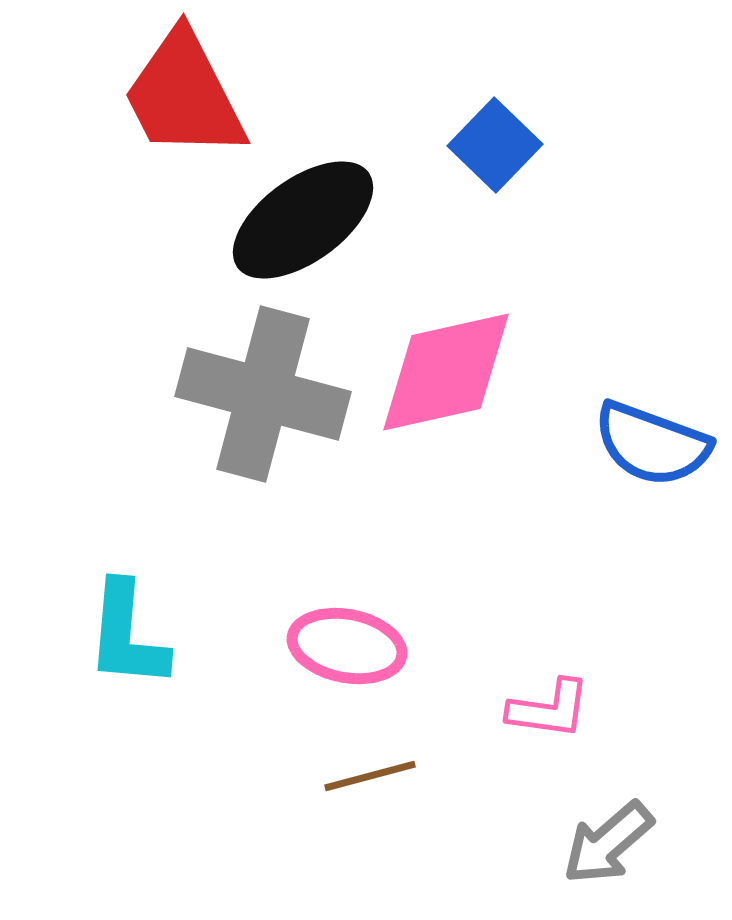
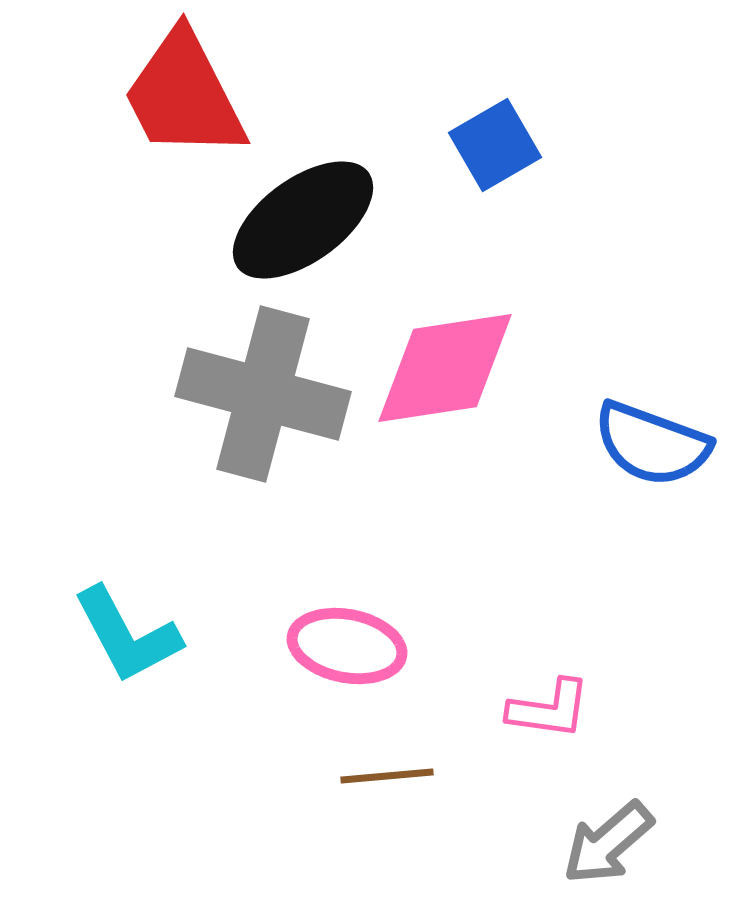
blue square: rotated 16 degrees clockwise
pink diamond: moved 1 px left, 4 px up; rotated 4 degrees clockwise
cyan L-shape: rotated 33 degrees counterclockwise
brown line: moved 17 px right; rotated 10 degrees clockwise
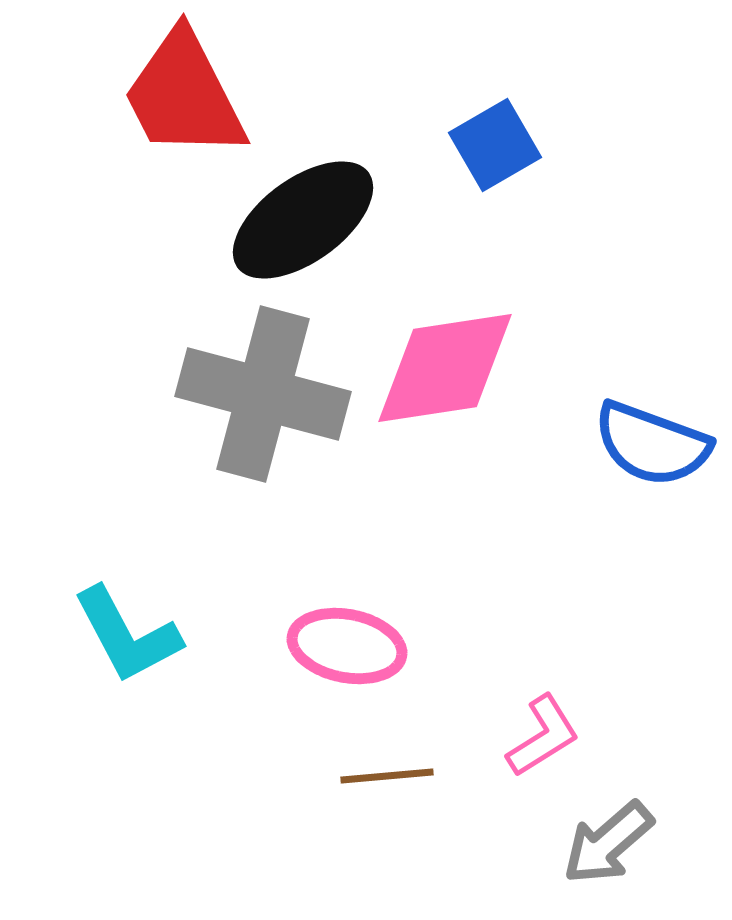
pink L-shape: moved 6 px left, 27 px down; rotated 40 degrees counterclockwise
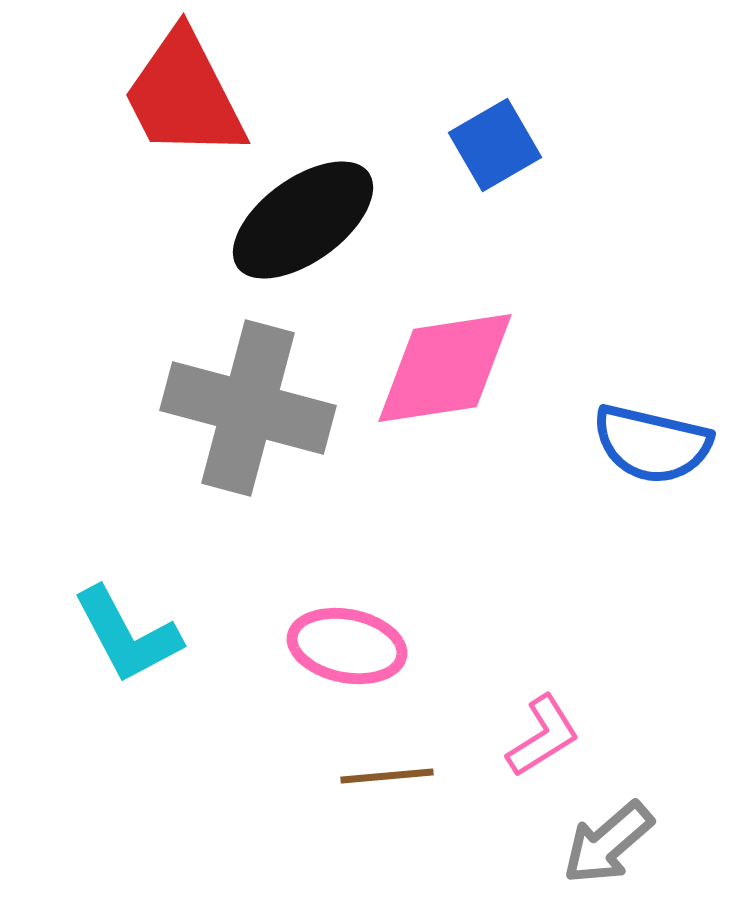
gray cross: moved 15 px left, 14 px down
blue semicircle: rotated 7 degrees counterclockwise
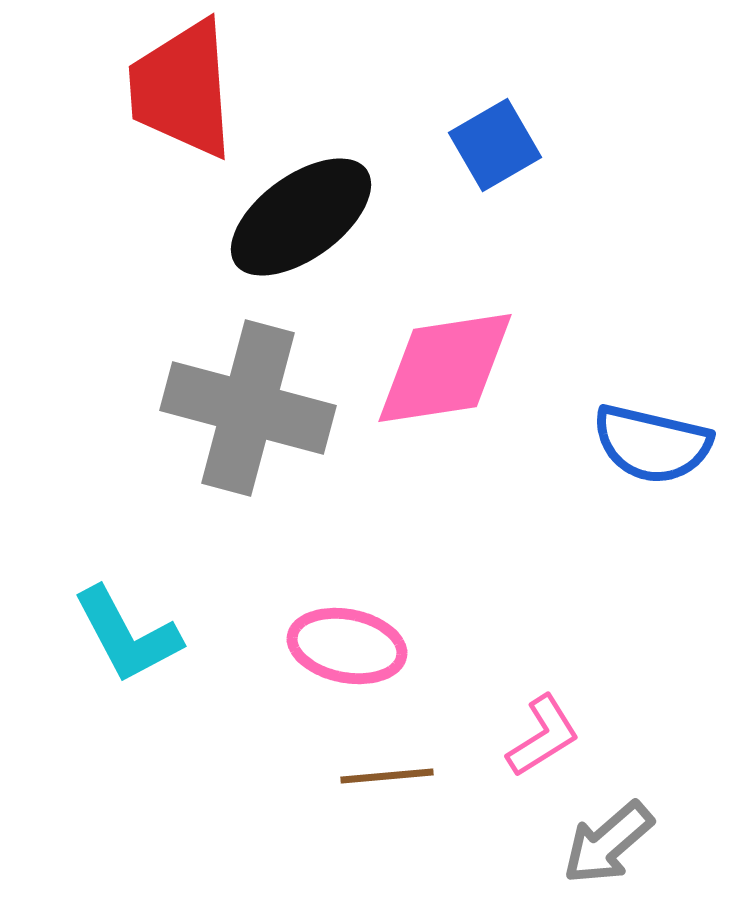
red trapezoid: moved 2 px left, 6 px up; rotated 23 degrees clockwise
black ellipse: moved 2 px left, 3 px up
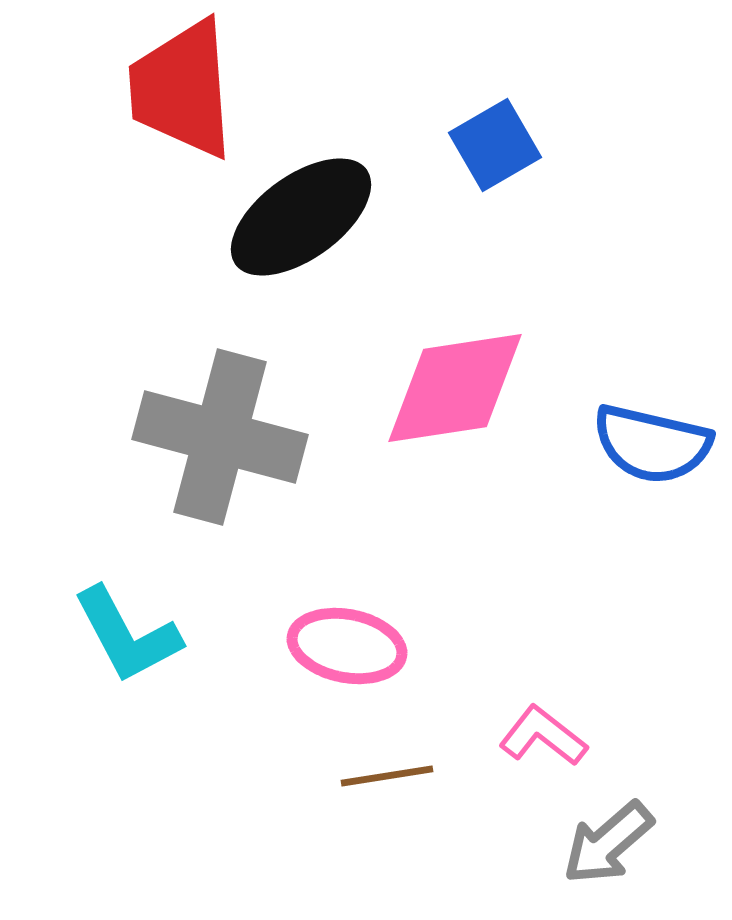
pink diamond: moved 10 px right, 20 px down
gray cross: moved 28 px left, 29 px down
pink L-shape: rotated 110 degrees counterclockwise
brown line: rotated 4 degrees counterclockwise
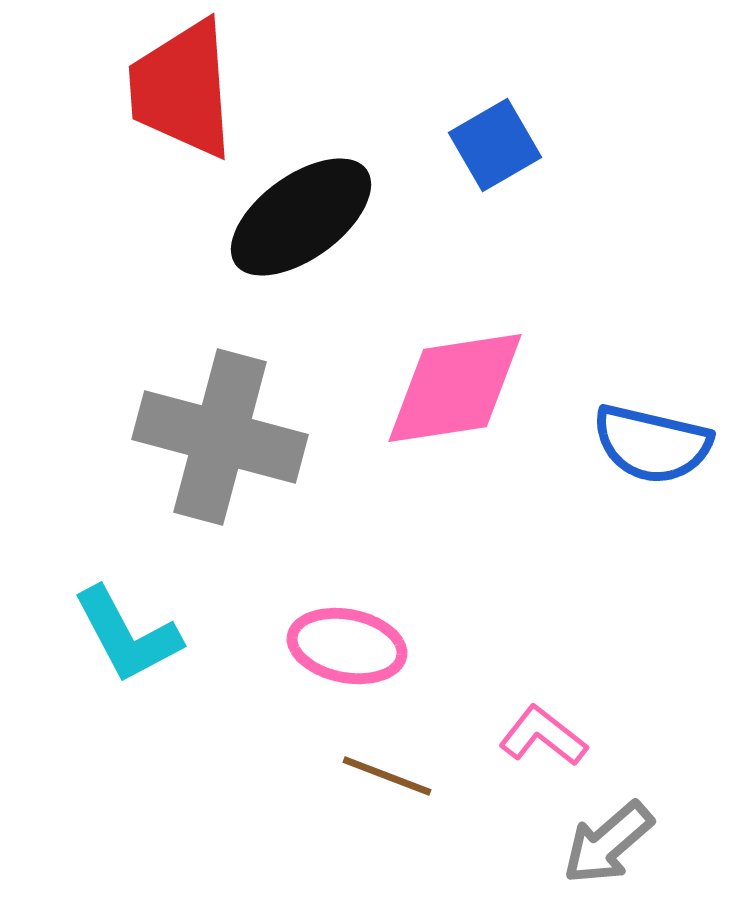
brown line: rotated 30 degrees clockwise
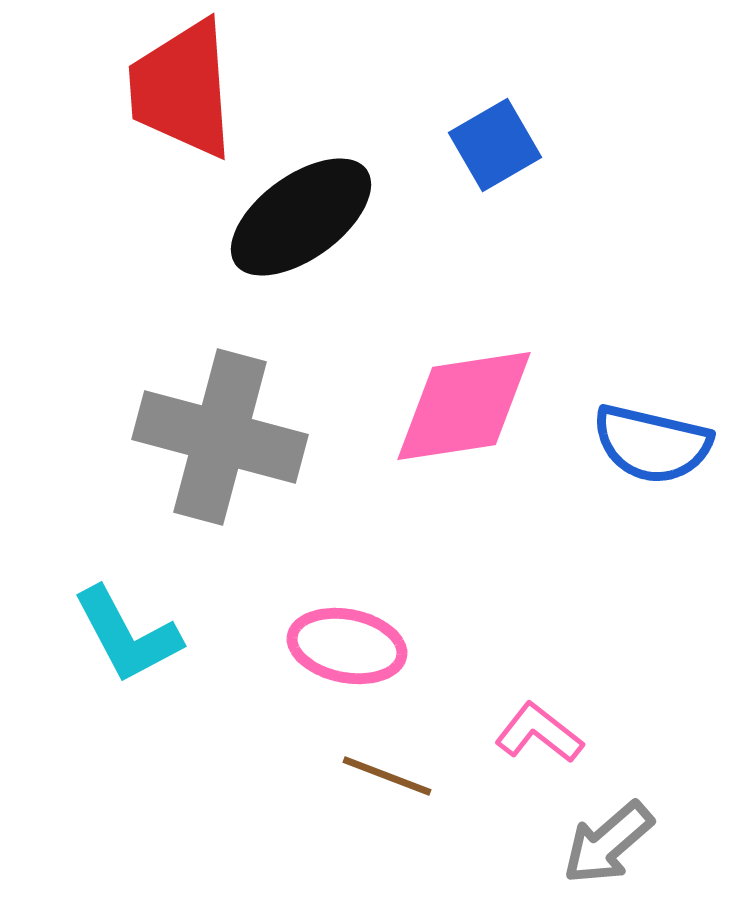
pink diamond: moved 9 px right, 18 px down
pink L-shape: moved 4 px left, 3 px up
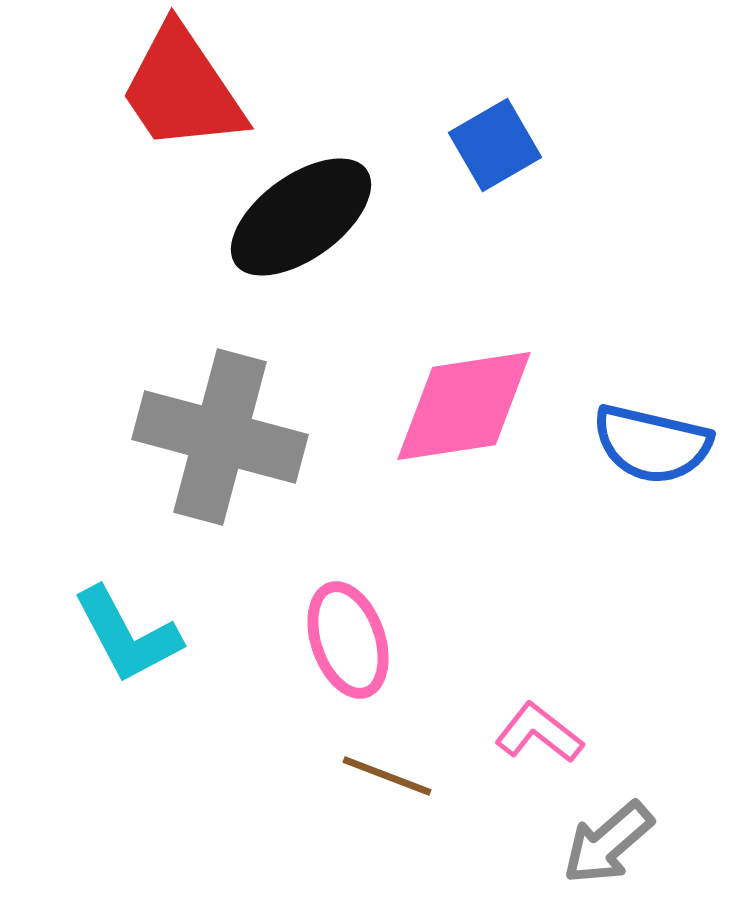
red trapezoid: rotated 30 degrees counterclockwise
pink ellipse: moved 1 px right, 6 px up; rotated 60 degrees clockwise
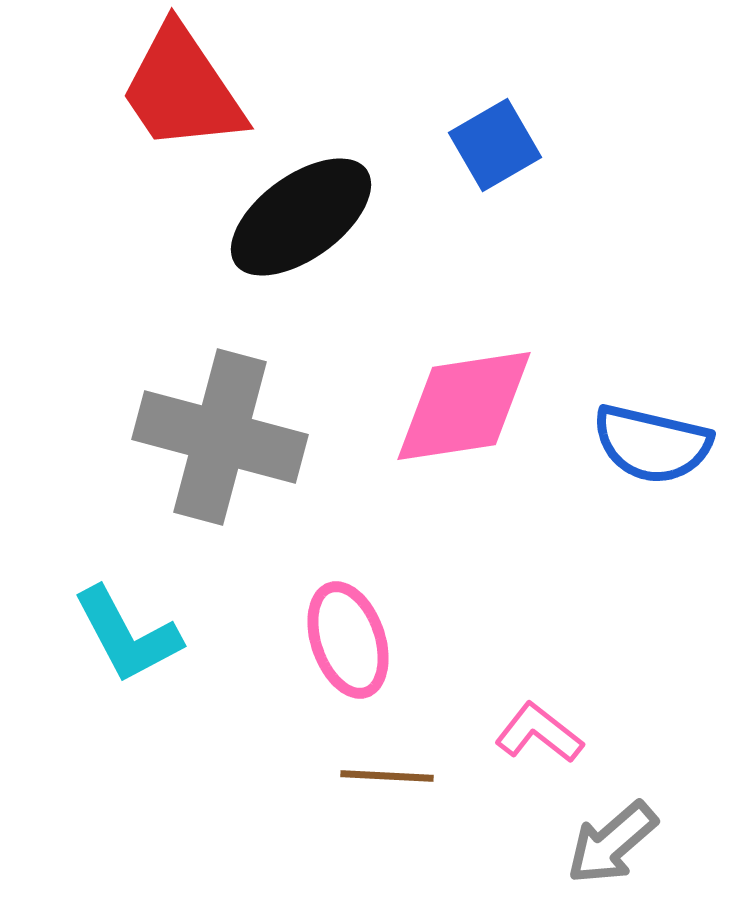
brown line: rotated 18 degrees counterclockwise
gray arrow: moved 4 px right
